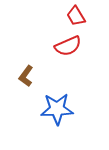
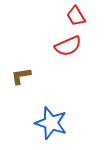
brown L-shape: moved 5 px left; rotated 45 degrees clockwise
blue star: moved 6 px left, 14 px down; rotated 20 degrees clockwise
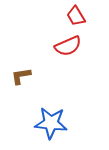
blue star: rotated 12 degrees counterclockwise
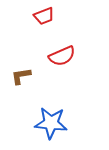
red trapezoid: moved 32 px left; rotated 80 degrees counterclockwise
red semicircle: moved 6 px left, 10 px down
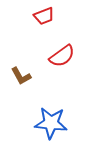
red semicircle: rotated 12 degrees counterclockwise
brown L-shape: rotated 110 degrees counterclockwise
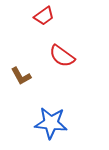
red trapezoid: rotated 15 degrees counterclockwise
red semicircle: rotated 72 degrees clockwise
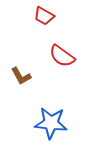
red trapezoid: rotated 65 degrees clockwise
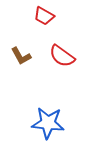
brown L-shape: moved 20 px up
blue star: moved 3 px left
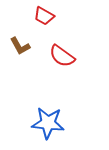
brown L-shape: moved 1 px left, 10 px up
